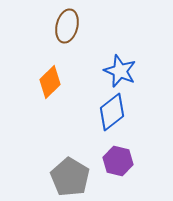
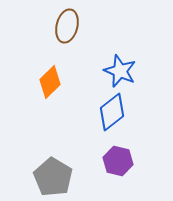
gray pentagon: moved 17 px left
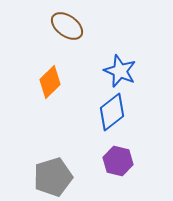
brown ellipse: rotated 68 degrees counterclockwise
gray pentagon: rotated 24 degrees clockwise
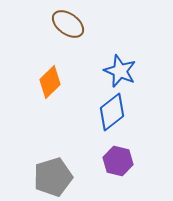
brown ellipse: moved 1 px right, 2 px up
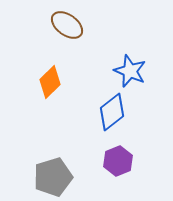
brown ellipse: moved 1 px left, 1 px down
blue star: moved 10 px right
purple hexagon: rotated 24 degrees clockwise
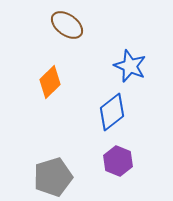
blue star: moved 5 px up
purple hexagon: rotated 16 degrees counterclockwise
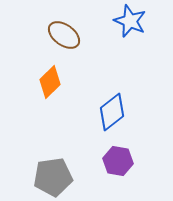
brown ellipse: moved 3 px left, 10 px down
blue star: moved 45 px up
purple hexagon: rotated 12 degrees counterclockwise
gray pentagon: rotated 9 degrees clockwise
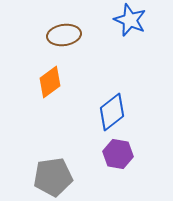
blue star: moved 1 px up
brown ellipse: rotated 44 degrees counterclockwise
orange diamond: rotated 8 degrees clockwise
purple hexagon: moved 7 px up
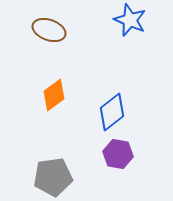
brown ellipse: moved 15 px left, 5 px up; rotated 28 degrees clockwise
orange diamond: moved 4 px right, 13 px down
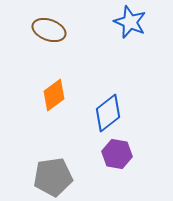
blue star: moved 2 px down
blue diamond: moved 4 px left, 1 px down
purple hexagon: moved 1 px left
